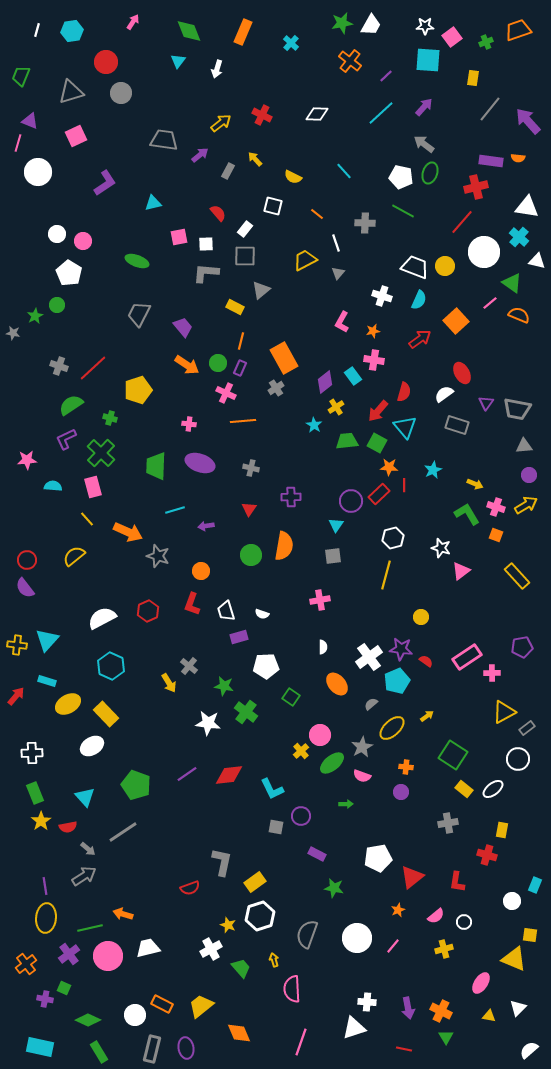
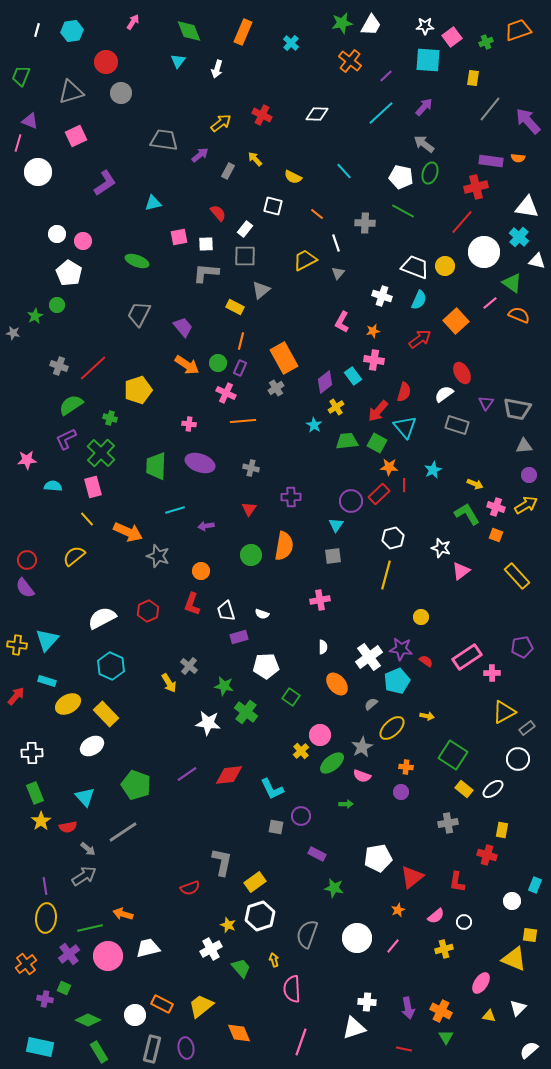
yellow arrow at (427, 716): rotated 48 degrees clockwise
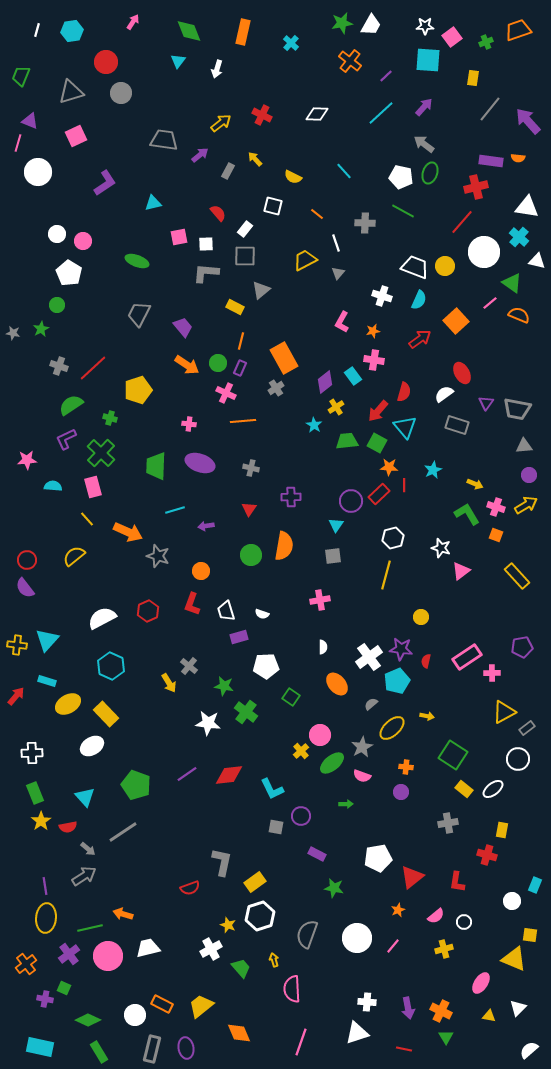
orange rectangle at (243, 32): rotated 10 degrees counterclockwise
green star at (35, 316): moved 6 px right, 13 px down
red semicircle at (426, 661): rotated 112 degrees counterclockwise
white triangle at (354, 1028): moved 3 px right, 5 px down
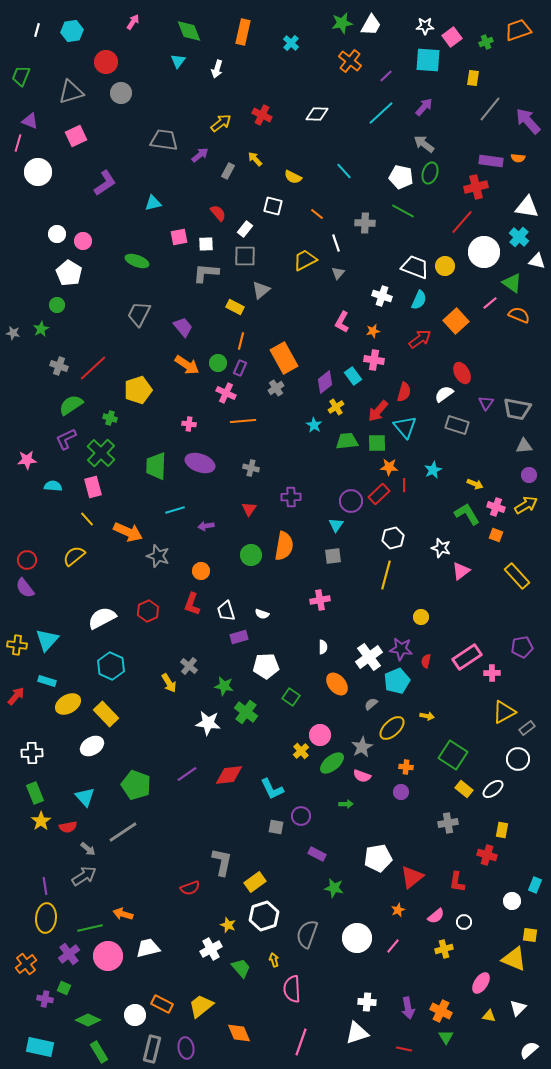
green square at (377, 443): rotated 30 degrees counterclockwise
white hexagon at (260, 916): moved 4 px right
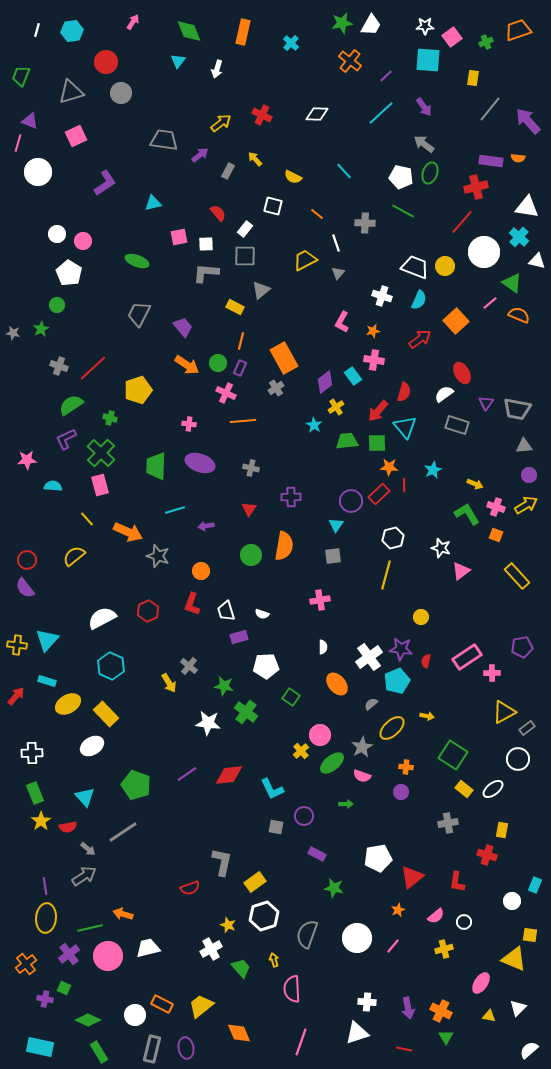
purple arrow at (424, 107): rotated 102 degrees clockwise
pink rectangle at (93, 487): moved 7 px right, 2 px up
purple circle at (301, 816): moved 3 px right
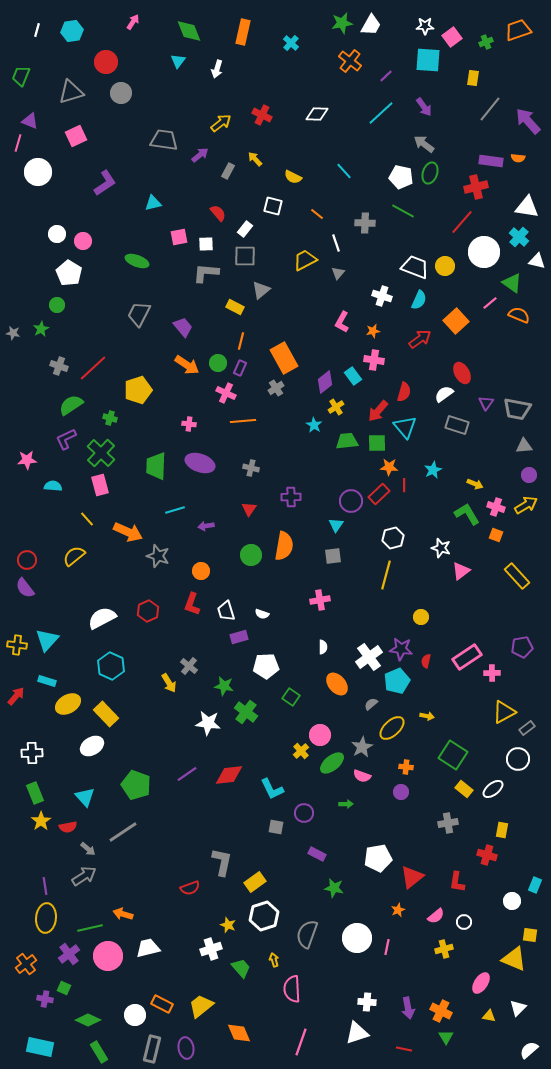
purple circle at (304, 816): moved 3 px up
pink line at (393, 946): moved 6 px left, 1 px down; rotated 28 degrees counterclockwise
white cross at (211, 949): rotated 10 degrees clockwise
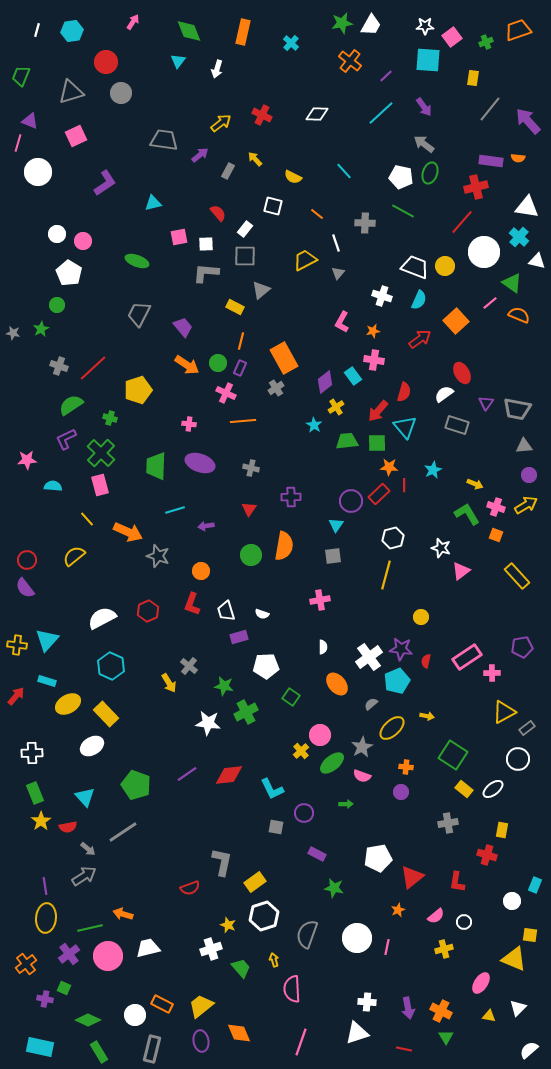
green cross at (246, 712): rotated 25 degrees clockwise
purple ellipse at (186, 1048): moved 15 px right, 7 px up
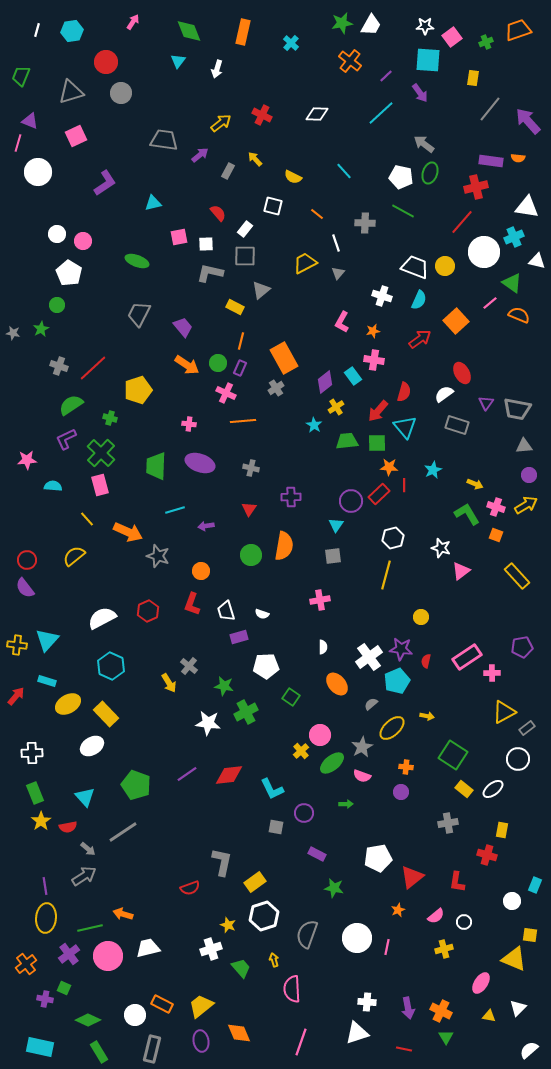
purple arrow at (424, 107): moved 4 px left, 14 px up
cyan cross at (519, 237): moved 5 px left; rotated 24 degrees clockwise
yellow trapezoid at (305, 260): moved 3 px down
gray L-shape at (206, 273): moved 4 px right; rotated 8 degrees clockwise
